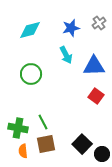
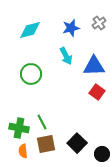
cyan arrow: moved 1 px down
red square: moved 1 px right, 4 px up
green line: moved 1 px left
green cross: moved 1 px right
black square: moved 5 px left, 1 px up
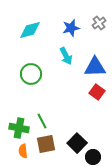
blue triangle: moved 1 px right, 1 px down
green line: moved 1 px up
black circle: moved 9 px left, 3 px down
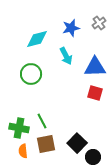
cyan diamond: moved 7 px right, 9 px down
red square: moved 2 px left, 1 px down; rotated 21 degrees counterclockwise
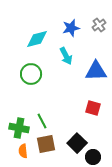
gray cross: moved 2 px down
blue triangle: moved 1 px right, 4 px down
red square: moved 2 px left, 15 px down
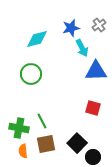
cyan arrow: moved 16 px right, 8 px up
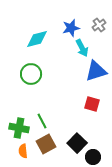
blue triangle: rotated 15 degrees counterclockwise
red square: moved 1 px left, 4 px up
brown square: rotated 18 degrees counterclockwise
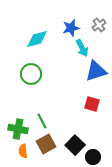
green cross: moved 1 px left, 1 px down
black square: moved 2 px left, 2 px down
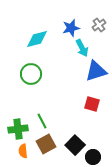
green cross: rotated 18 degrees counterclockwise
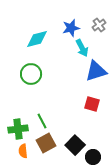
brown square: moved 1 px up
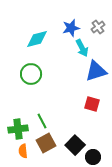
gray cross: moved 1 px left, 2 px down
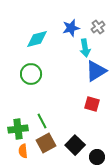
cyan arrow: moved 3 px right; rotated 18 degrees clockwise
blue triangle: rotated 15 degrees counterclockwise
black circle: moved 4 px right
